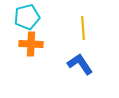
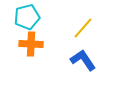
yellow line: rotated 45 degrees clockwise
blue L-shape: moved 3 px right, 4 px up
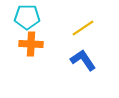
cyan pentagon: rotated 15 degrees clockwise
yellow line: rotated 15 degrees clockwise
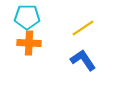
orange cross: moved 2 px left, 1 px up
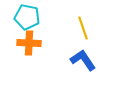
cyan pentagon: rotated 10 degrees clockwise
yellow line: rotated 75 degrees counterclockwise
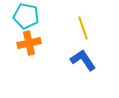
cyan pentagon: moved 1 px left, 1 px up
orange cross: rotated 15 degrees counterclockwise
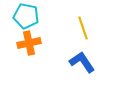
blue L-shape: moved 1 px left, 2 px down
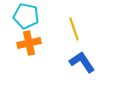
yellow line: moved 9 px left, 1 px down
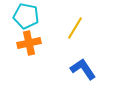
yellow line: moved 1 px right, 1 px up; rotated 50 degrees clockwise
blue L-shape: moved 1 px right, 7 px down
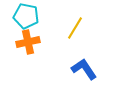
orange cross: moved 1 px left, 1 px up
blue L-shape: moved 1 px right
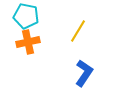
yellow line: moved 3 px right, 3 px down
blue L-shape: moved 4 px down; rotated 68 degrees clockwise
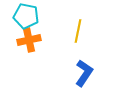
yellow line: rotated 20 degrees counterclockwise
orange cross: moved 1 px right, 2 px up
